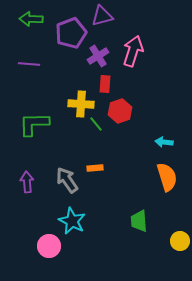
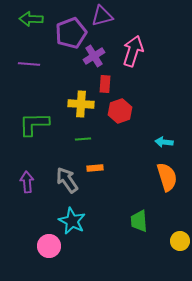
purple cross: moved 4 px left
green line: moved 13 px left, 15 px down; rotated 56 degrees counterclockwise
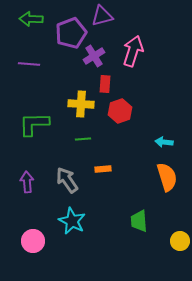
orange rectangle: moved 8 px right, 1 px down
pink circle: moved 16 px left, 5 px up
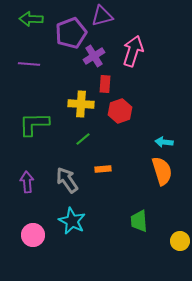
green line: rotated 35 degrees counterclockwise
orange semicircle: moved 5 px left, 6 px up
pink circle: moved 6 px up
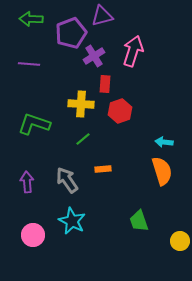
green L-shape: rotated 20 degrees clockwise
green trapezoid: rotated 15 degrees counterclockwise
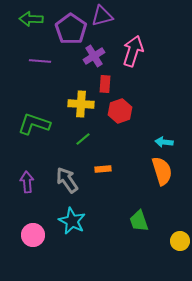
purple pentagon: moved 4 px up; rotated 16 degrees counterclockwise
purple line: moved 11 px right, 3 px up
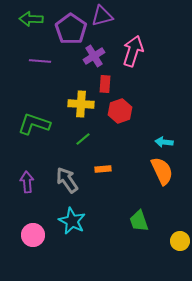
orange semicircle: rotated 8 degrees counterclockwise
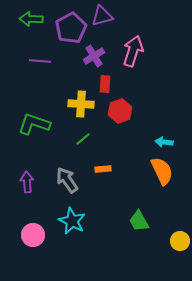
purple pentagon: moved 1 px up; rotated 8 degrees clockwise
green trapezoid: rotated 10 degrees counterclockwise
